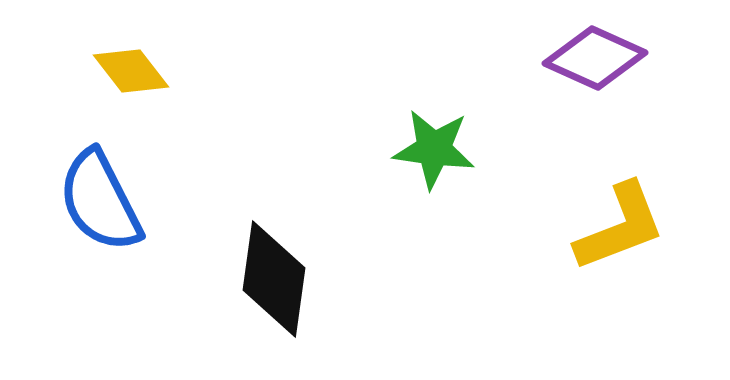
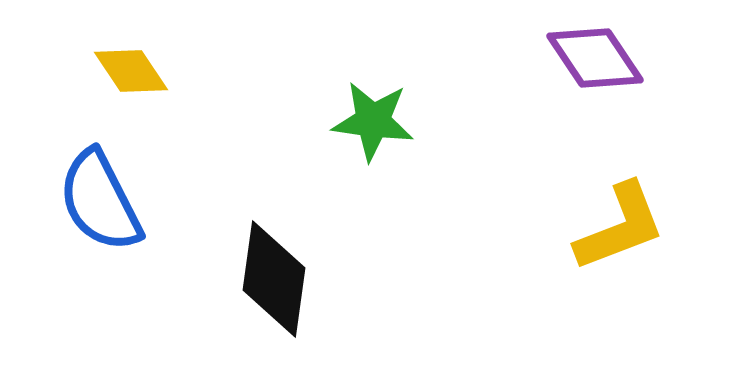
purple diamond: rotated 32 degrees clockwise
yellow diamond: rotated 4 degrees clockwise
green star: moved 61 px left, 28 px up
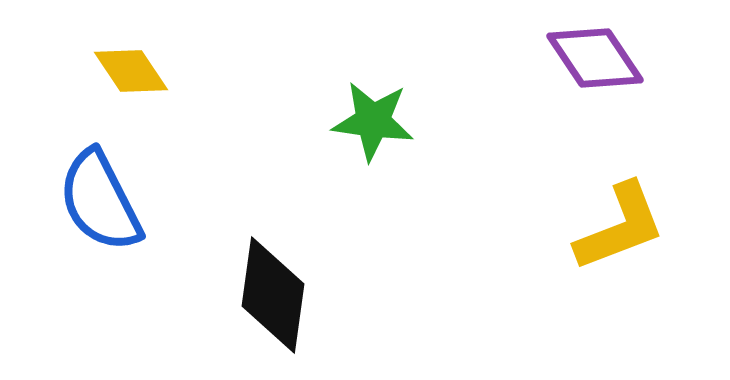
black diamond: moved 1 px left, 16 px down
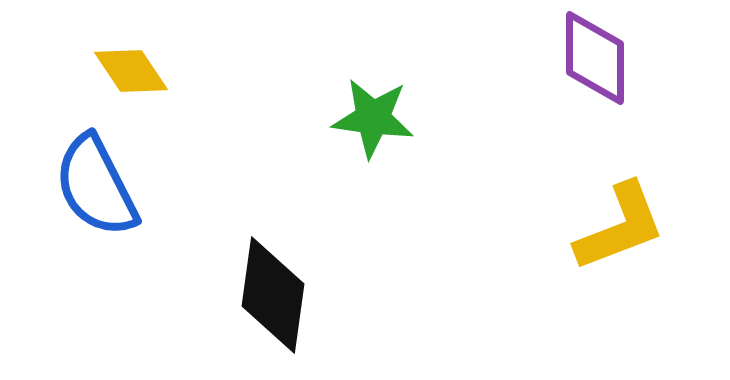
purple diamond: rotated 34 degrees clockwise
green star: moved 3 px up
blue semicircle: moved 4 px left, 15 px up
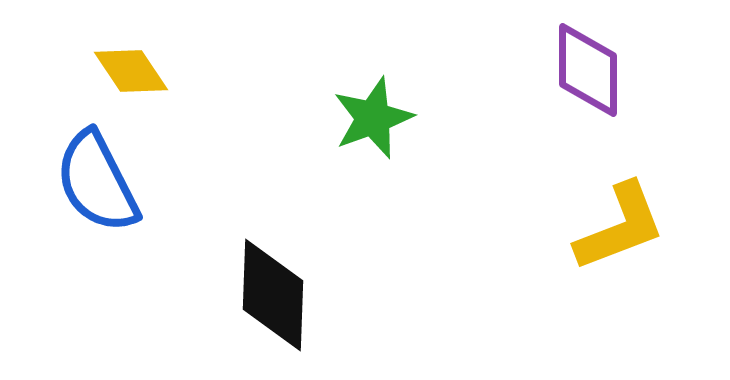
purple diamond: moved 7 px left, 12 px down
green star: rotated 28 degrees counterclockwise
blue semicircle: moved 1 px right, 4 px up
black diamond: rotated 6 degrees counterclockwise
